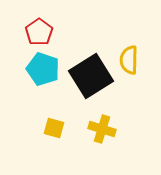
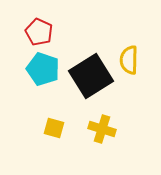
red pentagon: rotated 12 degrees counterclockwise
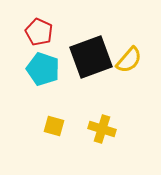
yellow semicircle: rotated 140 degrees counterclockwise
black square: moved 19 px up; rotated 12 degrees clockwise
yellow square: moved 2 px up
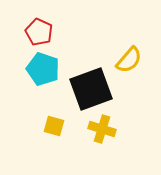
black square: moved 32 px down
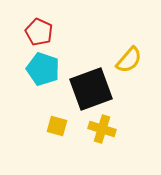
yellow square: moved 3 px right
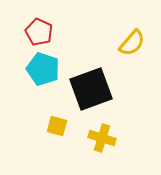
yellow semicircle: moved 3 px right, 17 px up
yellow cross: moved 9 px down
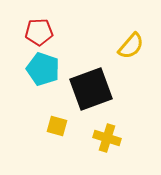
red pentagon: rotated 28 degrees counterclockwise
yellow semicircle: moved 1 px left, 3 px down
yellow cross: moved 5 px right
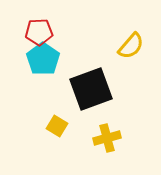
cyan pentagon: moved 10 px up; rotated 16 degrees clockwise
yellow square: rotated 15 degrees clockwise
yellow cross: rotated 32 degrees counterclockwise
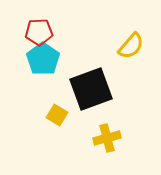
yellow square: moved 11 px up
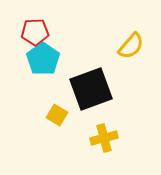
red pentagon: moved 4 px left
yellow cross: moved 3 px left
